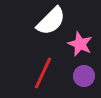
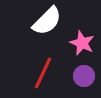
white semicircle: moved 4 px left
pink star: moved 2 px right, 1 px up
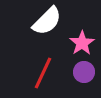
pink star: rotated 15 degrees clockwise
purple circle: moved 4 px up
